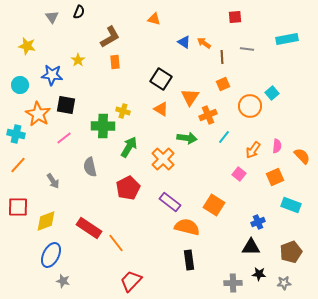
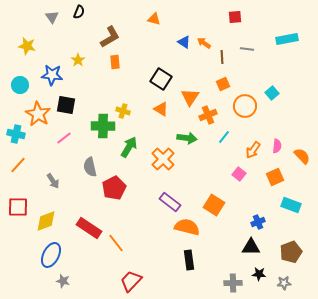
orange circle at (250, 106): moved 5 px left
red pentagon at (128, 188): moved 14 px left
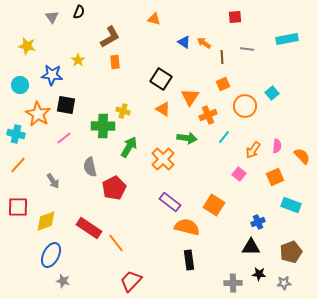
orange triangle at (161, 109): moved 2 px right
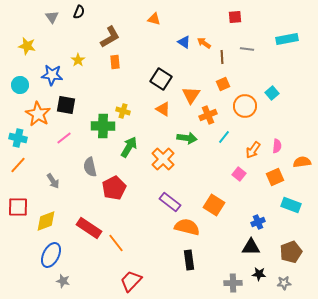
orange triangle at (190, 97): moved 1 px right, 2 px up
cyan cross at (16, 134): moved 2 px right, 4 px down
orange semicircle at (302, 156): moved 6 px down; rotated 54 degrees counterclockwise
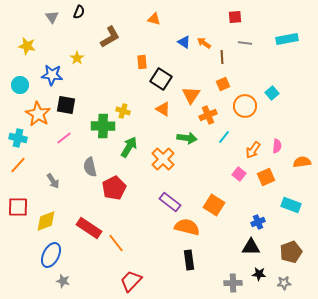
gray line at (247, 49): moved 2 px left, 6 px up
yellow star at (78, 60): moved 1 px left, 2 px up
orange rectangle at (115, 62): moved 27 px right
orange square at (275, 177): moved 9 px left
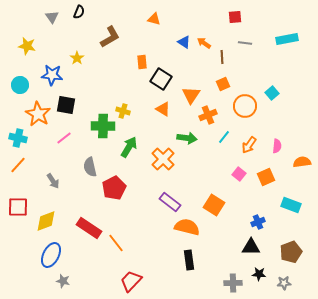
orange arrow at (253, 150): moved 4 px left, 5 px up
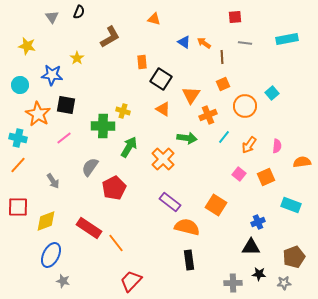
gray semicircle at (90, 167): rotated 48 degrees clockwise
orange square at (214, 205): moved 2 px right
brown pentagon at (291, 252): moved 3 px right, 5 px down
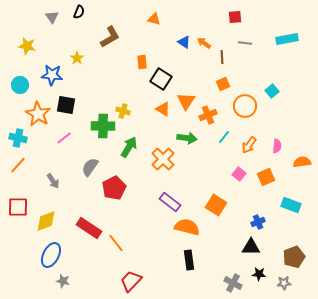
cyan square at (272, 93): moved 2 px up
orange triangle at (191, 95): moved 5 px left, 6 px down
gray cross at (233, 283): rotated 30 degrees clockwise
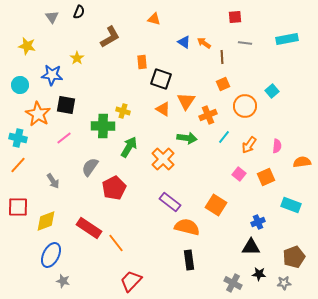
black square at (161, 79): rotated 15 degrees counterclockwise
